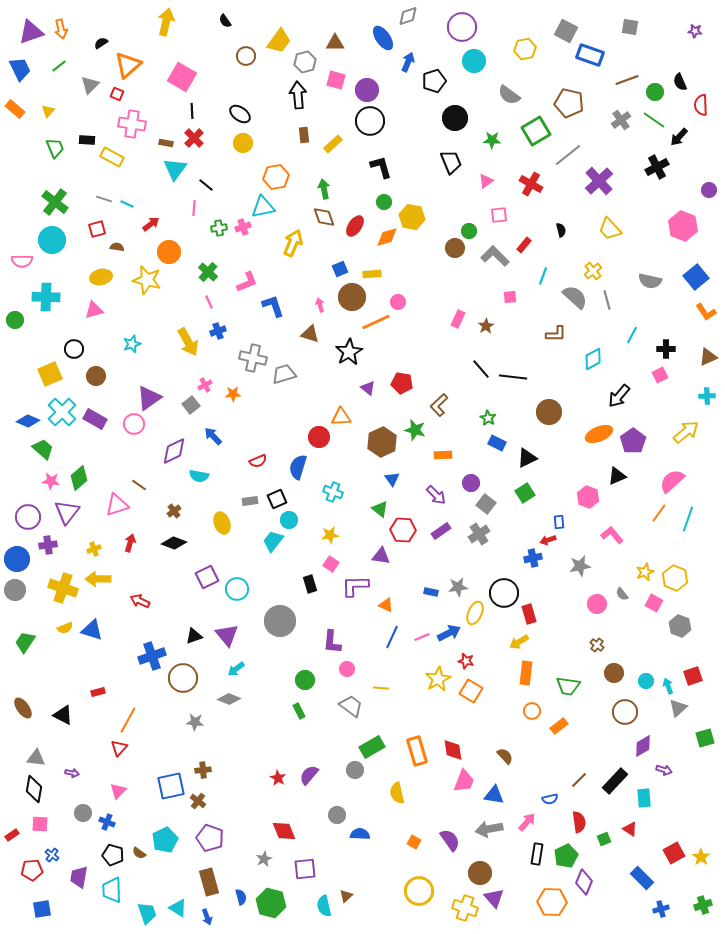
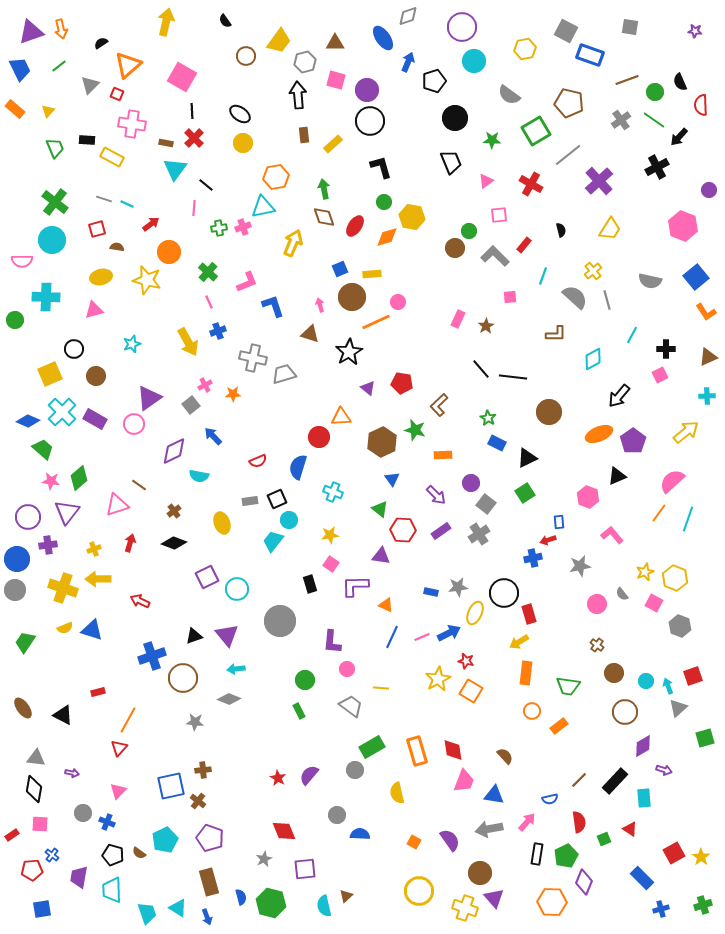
yellow trapezoid at (610, 229): rotated 105 degrees counterclockwise
cyan arrow at (236, 669): rotated 30 degrees clockwise
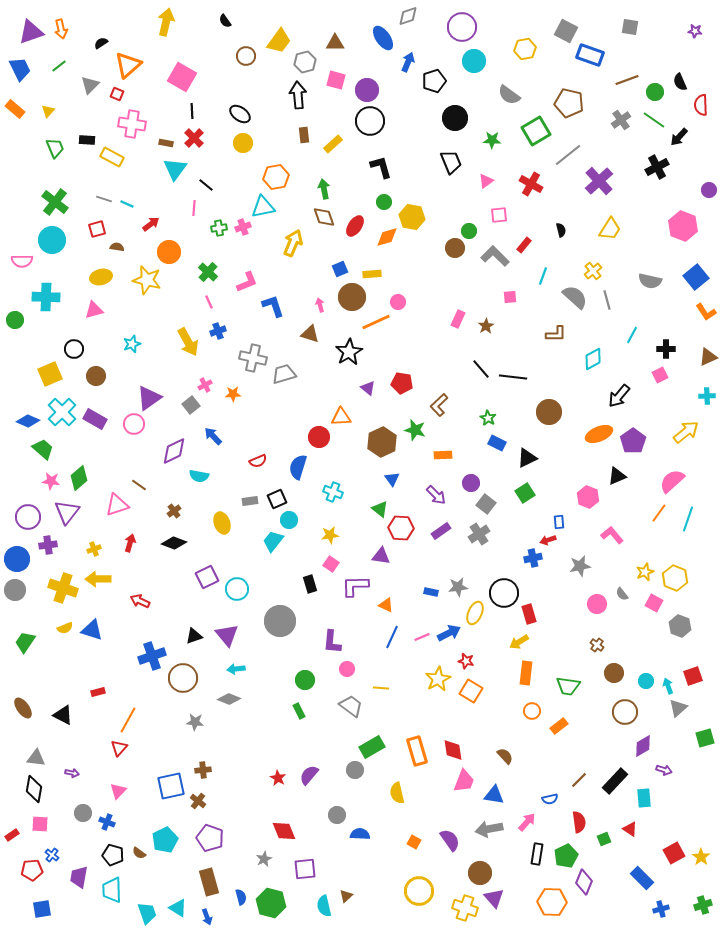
red hexagon at (403, 530): moved 2 px left, 2 px up
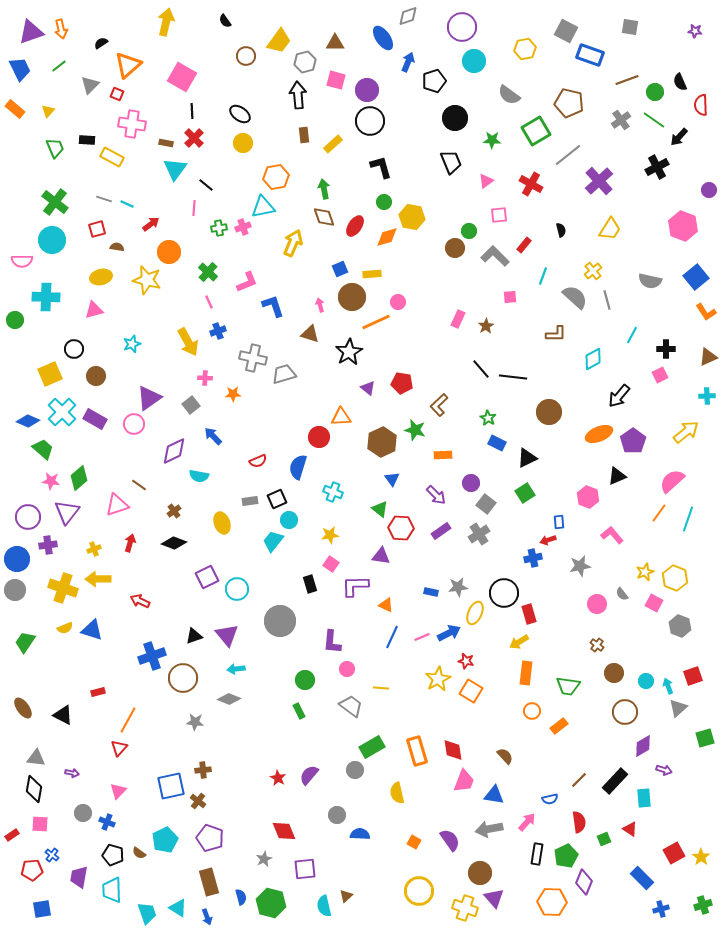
pink cross at (205, 385): moved 7 px up; rotated 32 degrees clockwise
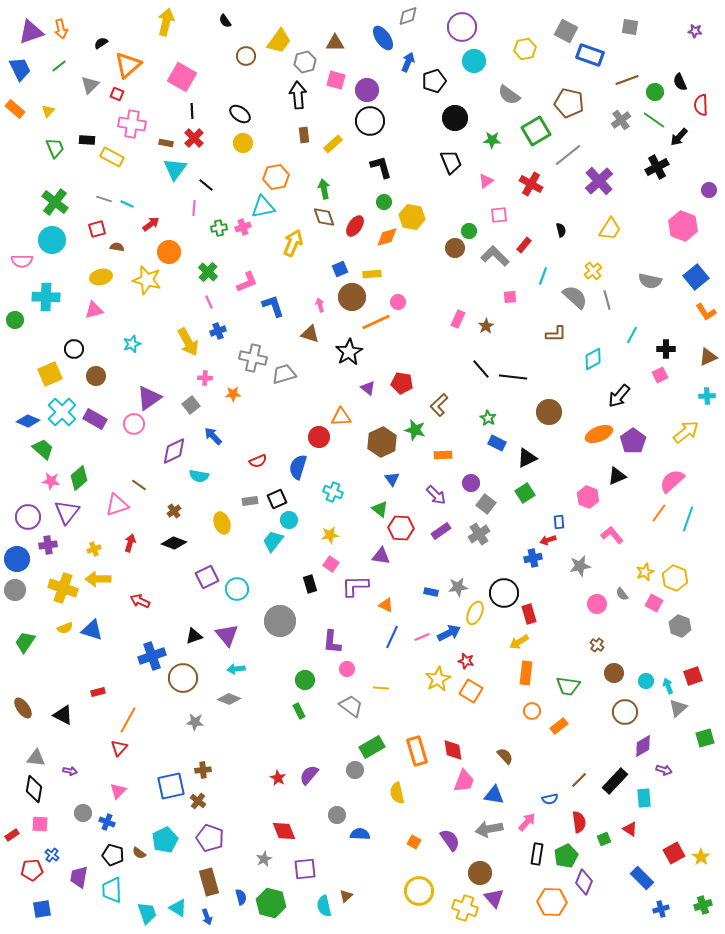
purple arrow at (72, 773): moved 2 px left, 2 px up
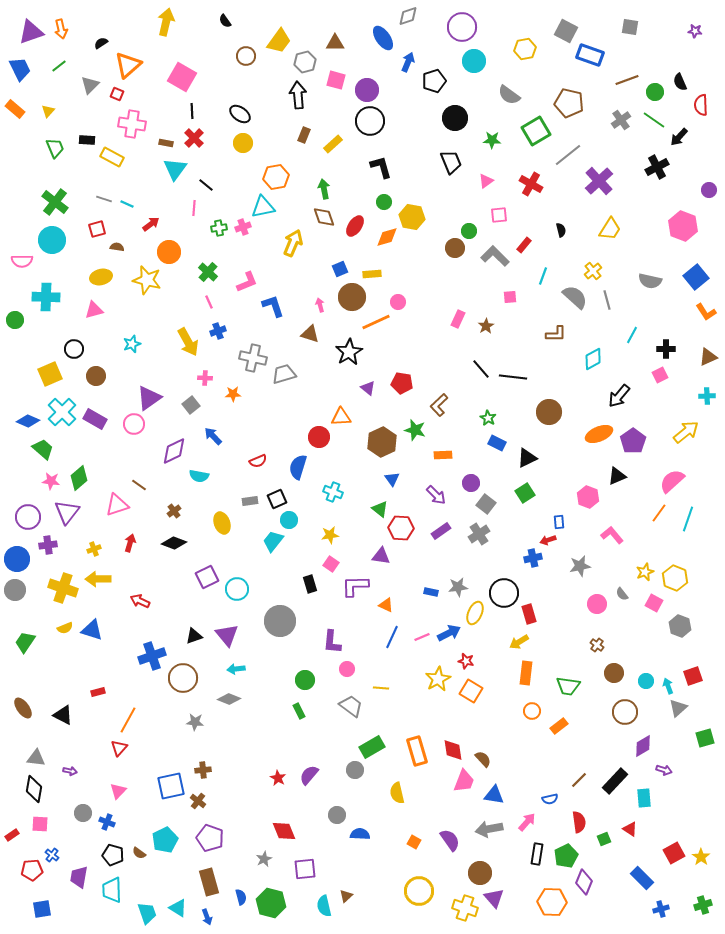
brown rectangle at (304, 135): rotated 28 degrees clockwise
brown semicircle at (505, 756): moved 22 px left, 3 px down
